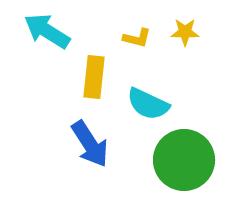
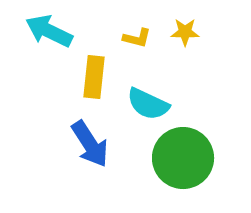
cyan arrow: moved 2 px right; rotated 6 degrees counterclockwise
green circle: moved 1 px left, 2 px up
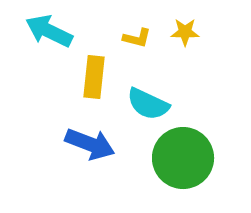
blue arrow: rotated 36 degrees counterclockwise
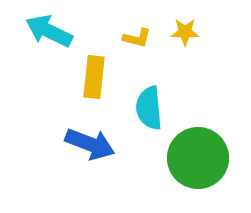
cyan semicircle: moved 1 px right, 4 px down; rotated 60 degrees clockwise
green circle: moved 15 px right
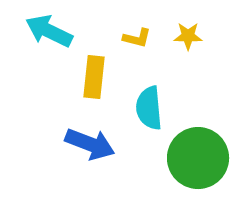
yellow star: moved 3 px right, 4 px down
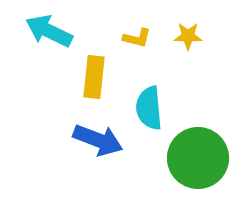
blue arrow: moved 8 px right, 4 px up
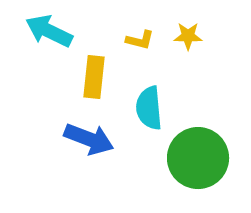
yellow L-shape: moved 3 px right, 2 px down
blue arrow: moved 9 px left, 1 px up
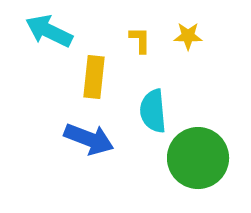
yellow L-shape: rotated 104 degrees counterclockwise
cyan semicircle: moved 4 px right, 3 px down
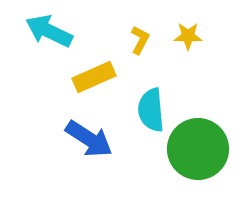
yellow L-shape: rotated 28 degrees clockwise
yellow rectangle: rotated 60 degrees clockwise
cyan semicircle: moved 2 px left, 1 px up
blue arrow: rotated 12 degrees clockwise
green circle: moved 9 px up
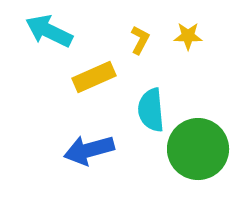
blue arrow: moved 11 px down; rotated 132 degrees clockwise
